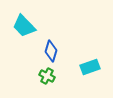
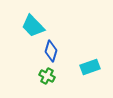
cyan trapezoid: moved 9 px right
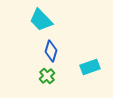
cyan trapezoid: moved 8 px right, 6 px up
green cross: rotated 21 degrees clockwise
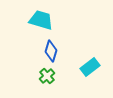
cyan trapezoid: rotated 150 degrees clockwise
cyan rectangle: rotated 18 degrees counterclockwise
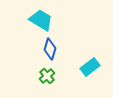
cyan trapezoid: rotated 15 degrees clockwise
blue diamond: moved 1 px left, 2 px up
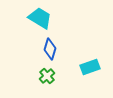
cyan trapezoid: moved 1 px left, 2 px up
cyan rectangle: rotated 18 degrees clockwise
